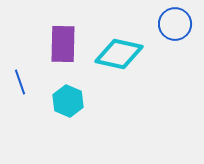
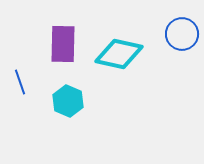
blue circle: moved 7 px right, 10 px down
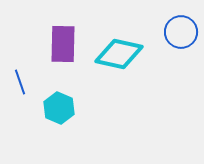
blue circle: moved 1 px left, 2 px up
cyan hexagon: moved 9 px left, 7 px down
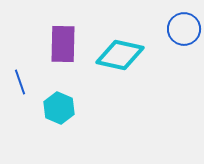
blue circle: moved 3 px right, 3 px up
cyan diamond: moved 1 px right, 1 px down
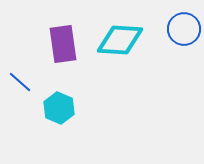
purple rectangle: rotated 9 degrees counterclockwise
cyan diamond: moved 15 px up; rotated 9 degrees counterclockwise
blue line: rotated 30 degrees counterclockwise
